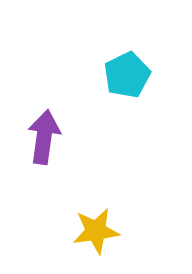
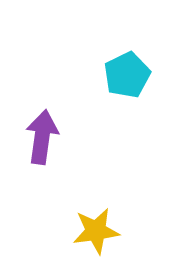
purple arrow: moved 2 px left
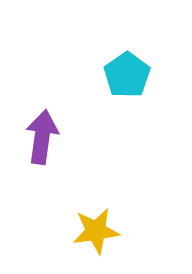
cyan pentagon: rotated 9 degrees counterclockwise
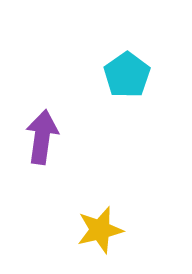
yellow star: moved 4 px right, 1 px up; rotated 6 degrees counterclockwise
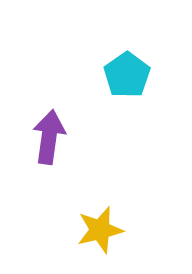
purple arrow: moved 7 px right
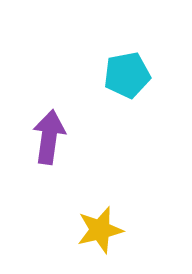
cyan pentagon: rotated 24 degrees clockwise
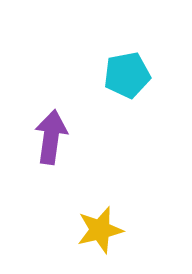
purple arrow: moved 2 px right
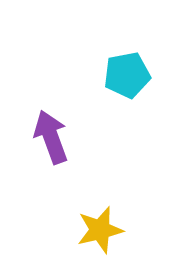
purple arrow: rotated 28 degrees counterclockwise
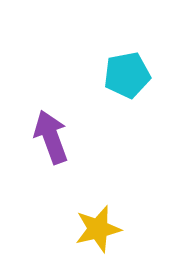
yellow star: moved 2 px left, 1 px up
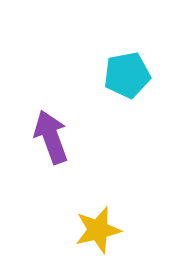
yellow star: moved 1 px down
